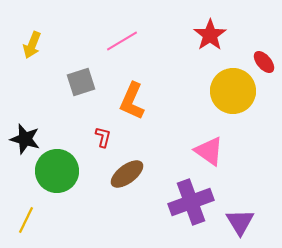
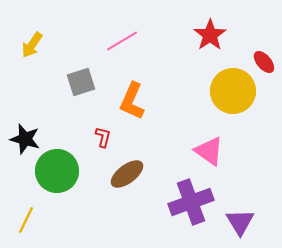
yellow arrow: rotated 12 degrees clockwise
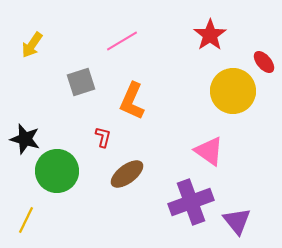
purple triangle: moved 3 px left, 1 px up; rotated 8 degrees counterclockwise
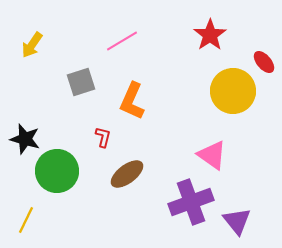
pink triangle: moved 3 px right, 4 px down
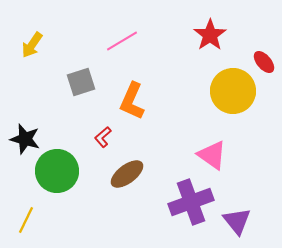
red L-shape: rotated 145 degrees counterclockwise
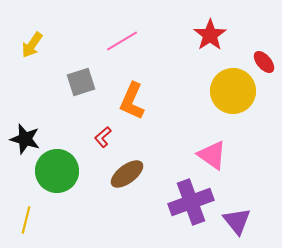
yellow line: rotated 12 degrees counterclockwise
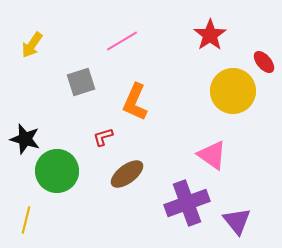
orange L-shape: moved 3 px right, 1 px down
red L-shape: rotated 25 degrees clockwise
purple cross: moved 4 px left, 1 px down
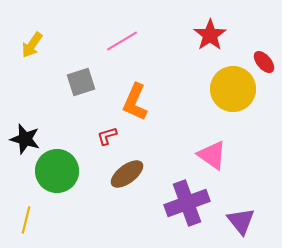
yellow circle: moved 2 px up
red L-shape: moved 4 px right, 1 px up
purple triangle: moved 4 px right
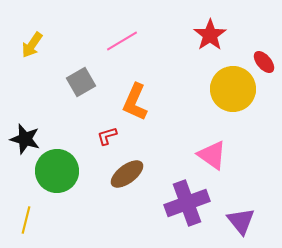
gray square: rotated 12 degrees counterclockwise
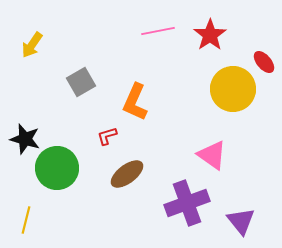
pink line: moved 36 px right, 10 px up; rotated 20 degrees clockwise
green circle: moved 3 px up
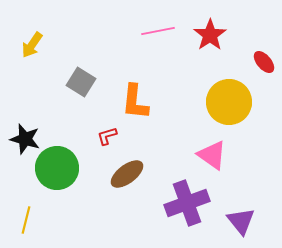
gray square: rotated 28 degrees counterclockwise
yellow circle: moved 4 px left, 13 px down
orange L-shape: rotated 18 degrees counterclockwise
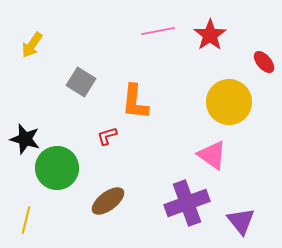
brown ellipse: moved 19 px left, 27 px down
